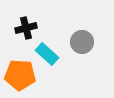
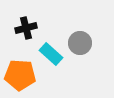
gray circle: moved 2 px left, 1 px down
cyan rectangle: moved 4 px right
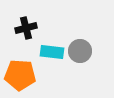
gray circle: moved 8 px down
cyan rectangle: moved 1 px right, 2 px up; rotated 35 degrees counterclockwise
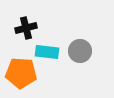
cyan rectangle: moved 5 px left
orange pentagon: moved 1 px right, 2 px up
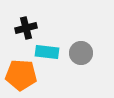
gray circle: moved 1 px right, 2 px down
orange pentagon: moved 2 px down
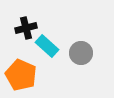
cyan rectangle: moved 6 px up; rotated 35 degrees clockwise
orange pentagon: rotated 20 degrees clockwise
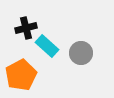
orange pentagon: rotated 20 degrees clockwise
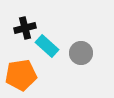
black cross: moved 1 px left
orange pentagon: rotated 20 degrees clockwise
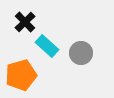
black cross: moved 6 px up; rotated 30 degrees counterclockwise
orange pentagon: rotated 8 degrees counterclockwise
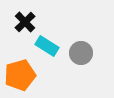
cyan rectangle: rotated 10 degrees counterclockwise
orange pentagon: moved 1 px left
